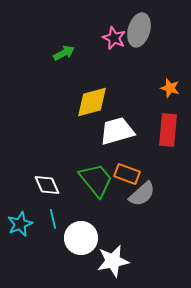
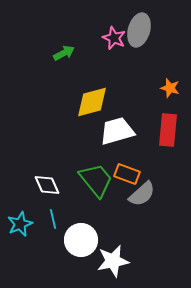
white circle: moved 2 px down
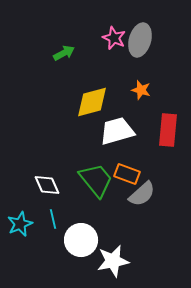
gray ellipse: moved 1 px right, 10 px down
orange star: moved 29 px left, 2 px down
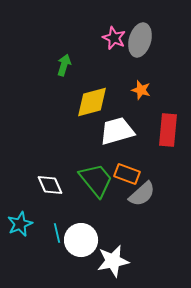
green arrow: moved 12 px down; rotated 45 degrees counterclockwise
white diamond: moved 3 px right
cyan line: moved 4 px right, 14 px down
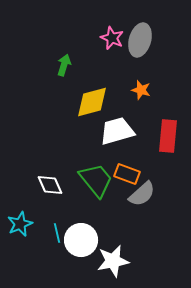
pink star: moved 2 px left
red rectangle: moved 6 px down
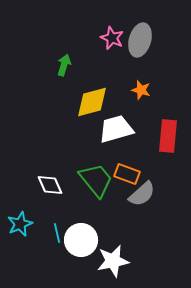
white trapezoid: moved 1 px left, 2 px up
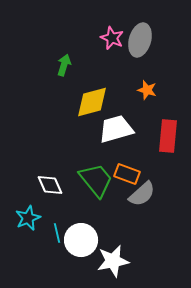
orange star: moved 6 px right
cyan star: moved 8 px right, 6 px up
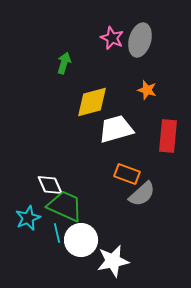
green arrow: moved 2 px up
green trapezoid: moved 31 px left, 26 px down; rotated 27 degrees counterclockwise
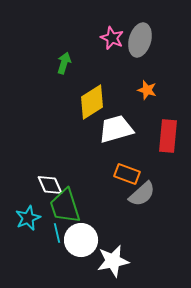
yellow diamond: rotated 18 degrees counterclockwise
green trapezoid: rotated 132 degrees counterclockwise
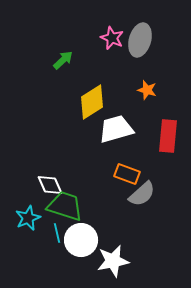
green arrow: moved 1 px left, 3 px up; rotated 30 degrees clockwise
green trapezoid: rotated 126 degrees clockwise
